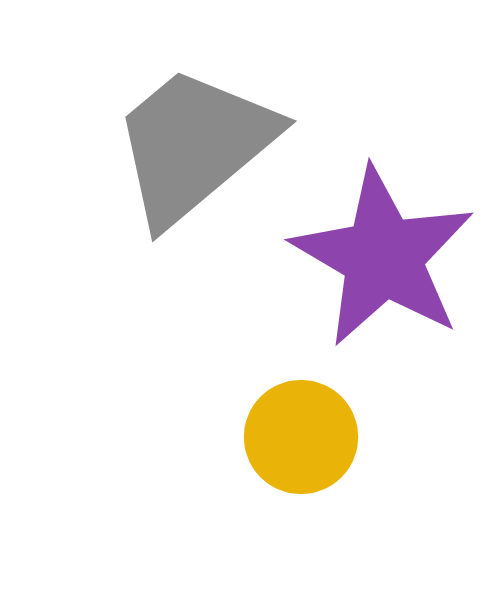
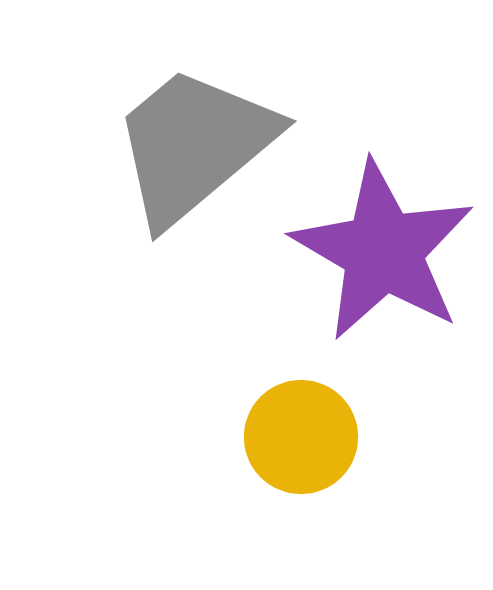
purple star: moved 6 px up
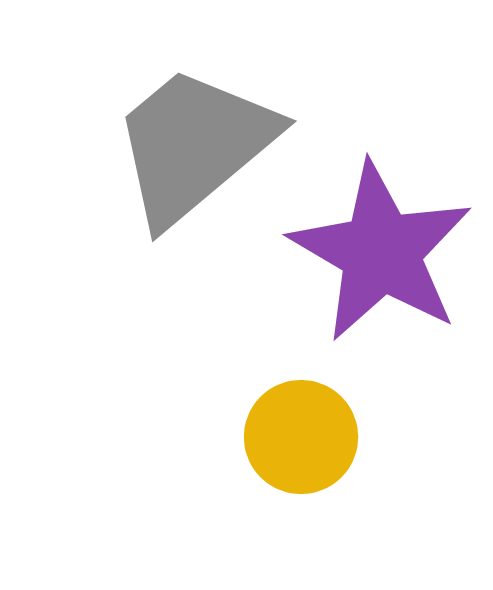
purple star: moved 2 px left, 1 px down
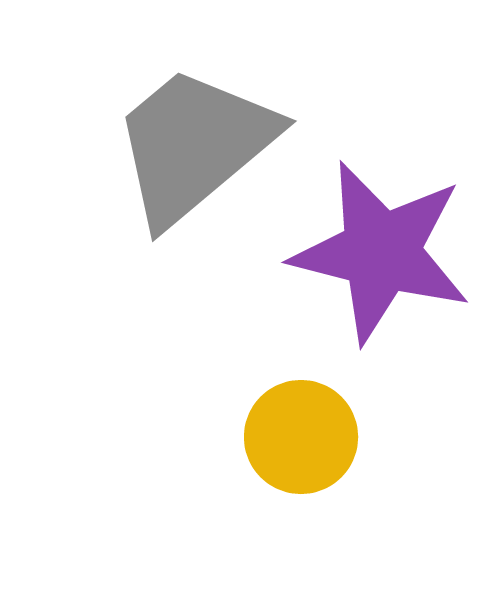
purple star: rotated 16 degrees counterclockwise
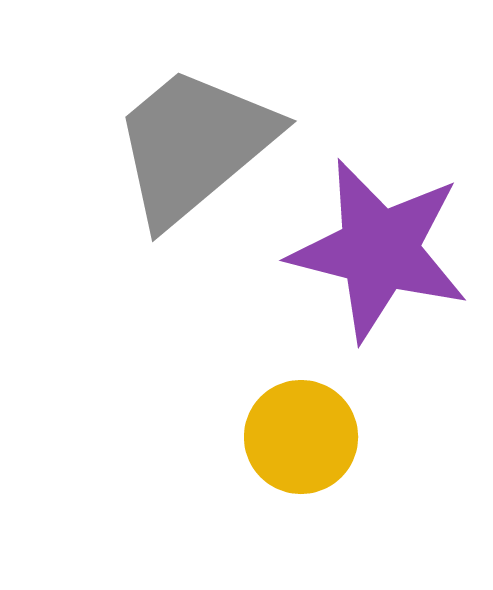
purple star: moved 2 px left, 2 px up
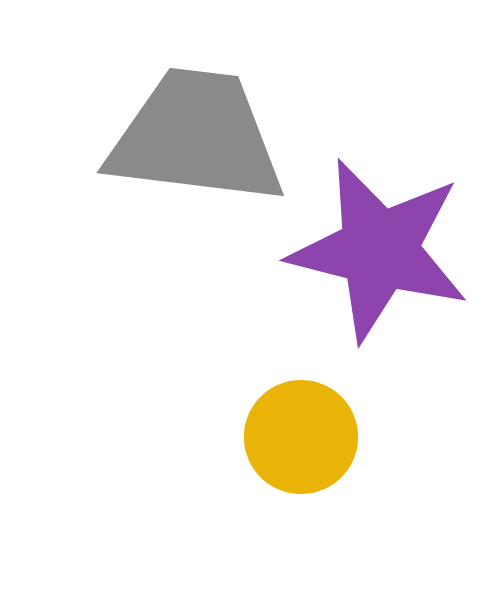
gray trapezoid: moved 2 px right, 8 px up; rotated 47 degrees clockwise
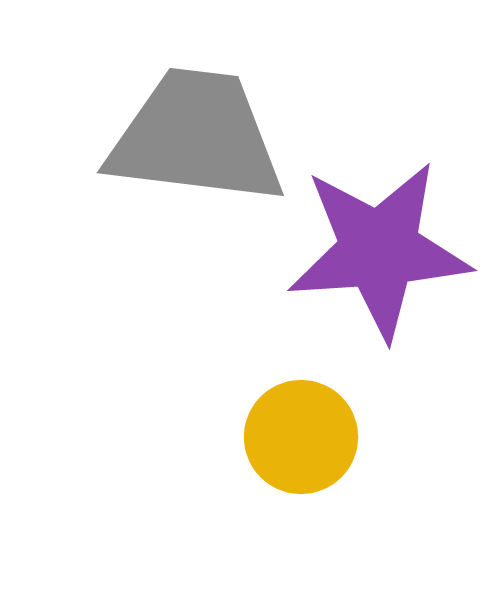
purple star: rotated 18 degrees counterclockwise
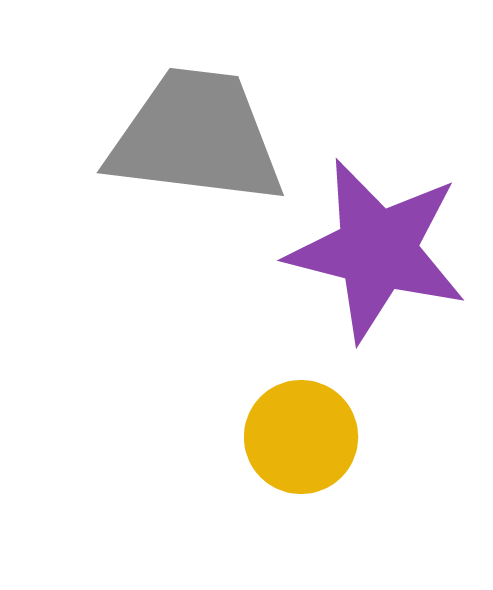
purple star: moved 2 px left; rotated 18 degrees clockwise
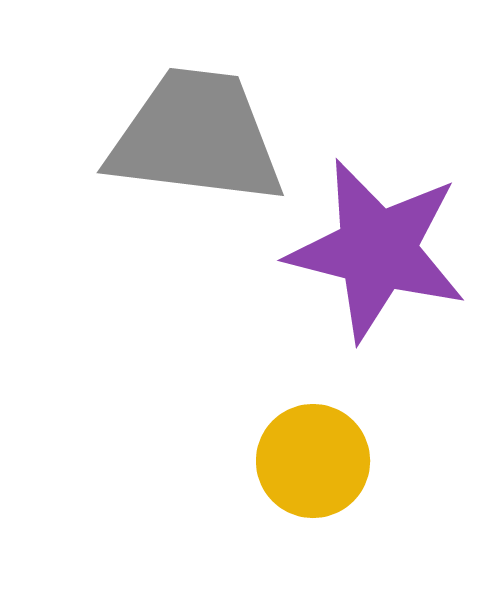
yellow circle: moved 12 px right, 24 px down
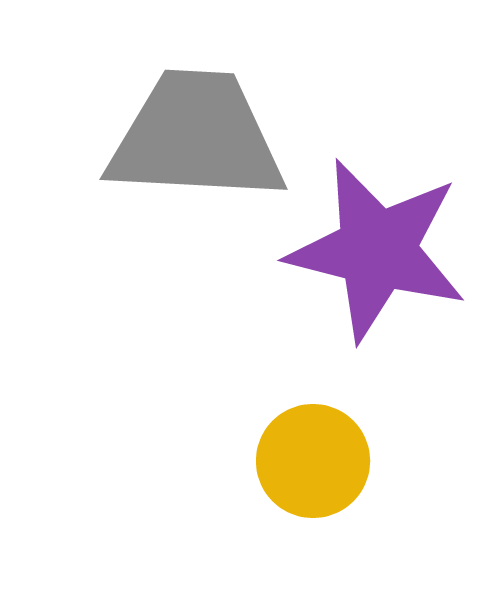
gray trapezoid: rotated 4 degrees counterclockwise
